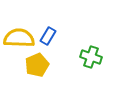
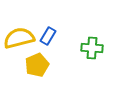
yellow semicircle: rotated 16 degrees counterclockwise
green cross: moved 1 px right, 9 px up; rotated 15 degrees counterclockwise
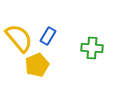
yellow semicircle: rotated 64 degrees clockwise
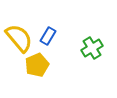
green cross: rotated 35 degrees counterclockwise
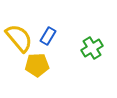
yellow pentagon: rotated 20 degrees clockwise
